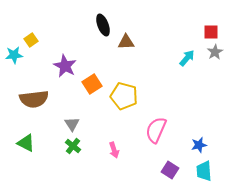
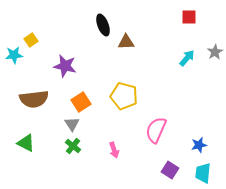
red square: moved 22 px left, 15 px up
purple star: rotated 15 degrees counterclockwise
orange square: moved 11 px left, 18 px down
cyan trapezoid: moved 1 px left, 2 px down; rotated 10 degrees clockwise
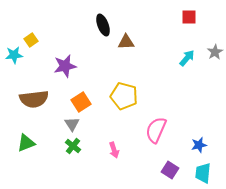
purple star: rotated 25 degrees counterclockwise
green triangle: rotated 48 degrees counterclockwise
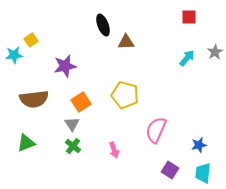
yellow pentagon: moved 1 px right, 1 px up
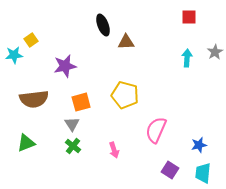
cyan arrow: rotated 36 degrees counterclockwise
orange square: rotated 18 degrees clockwise
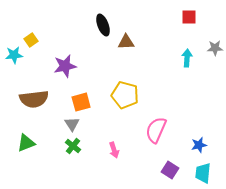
gray star: moved 4 px up; rotated 28 degrees clockwise
